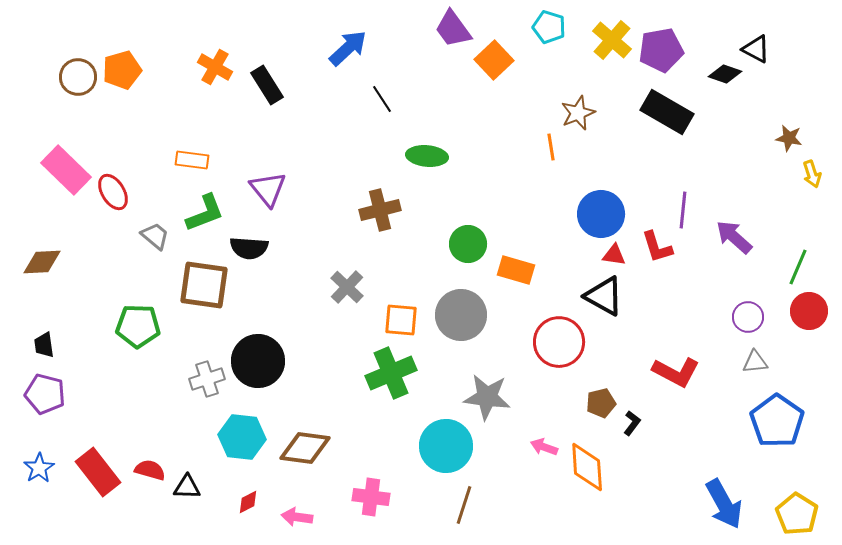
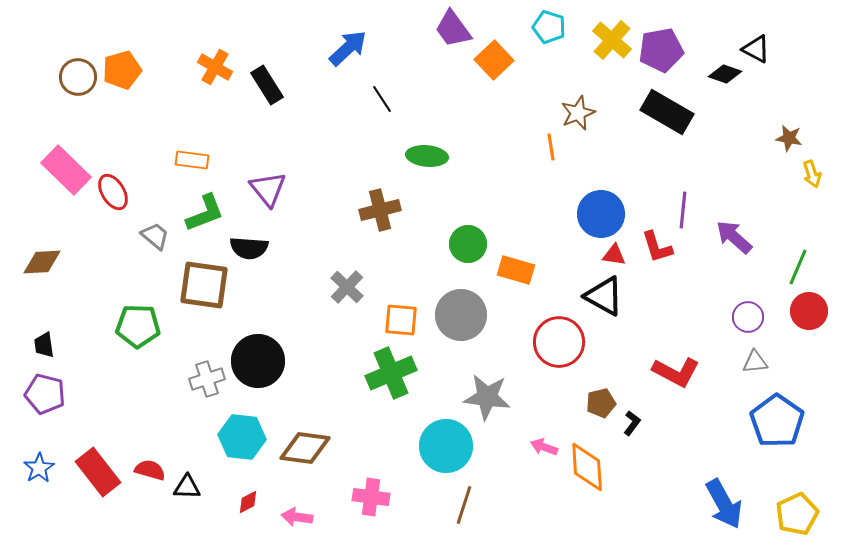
yellow pentagon at (797, 514): rotated 15 degrees clockwise
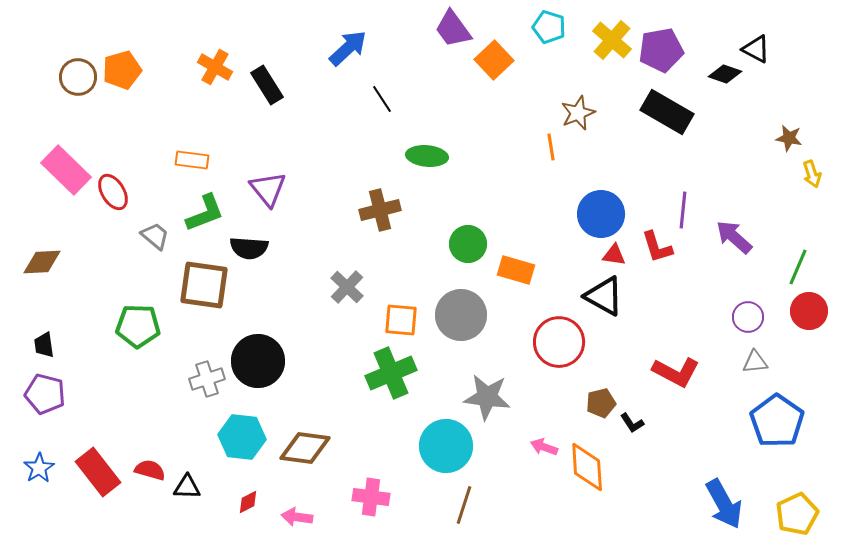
black L-shape at (632, 423): rotated 110 degrees clockwise
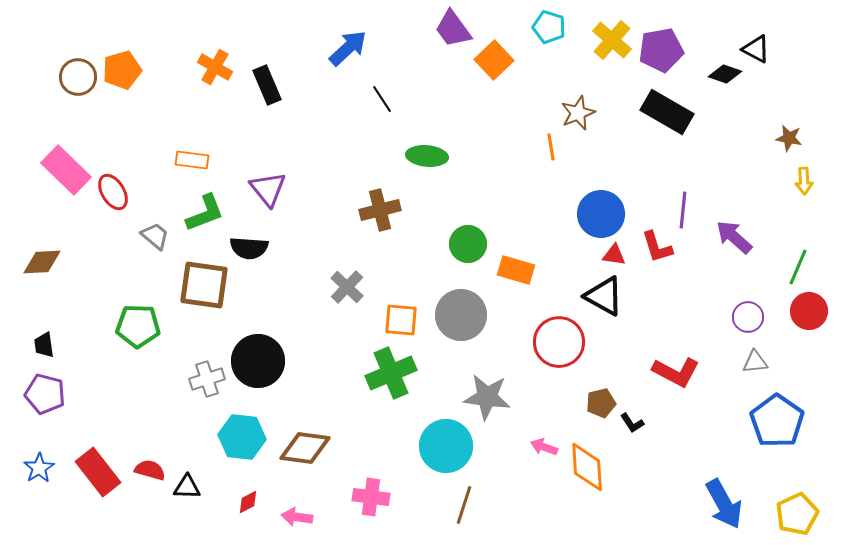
black rectangle at (267, 85): rotated 9 degrees clockwise
yellow arrow at (812, 174): moved 8 px left, 7 px down; rotated 16 degrees clockwise
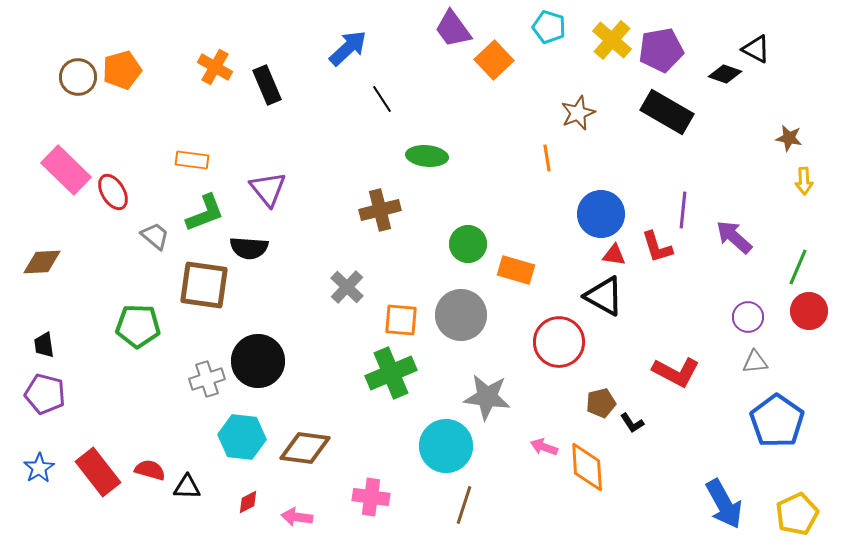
orange line at (551, 147): moved 4 px left, 11 px down
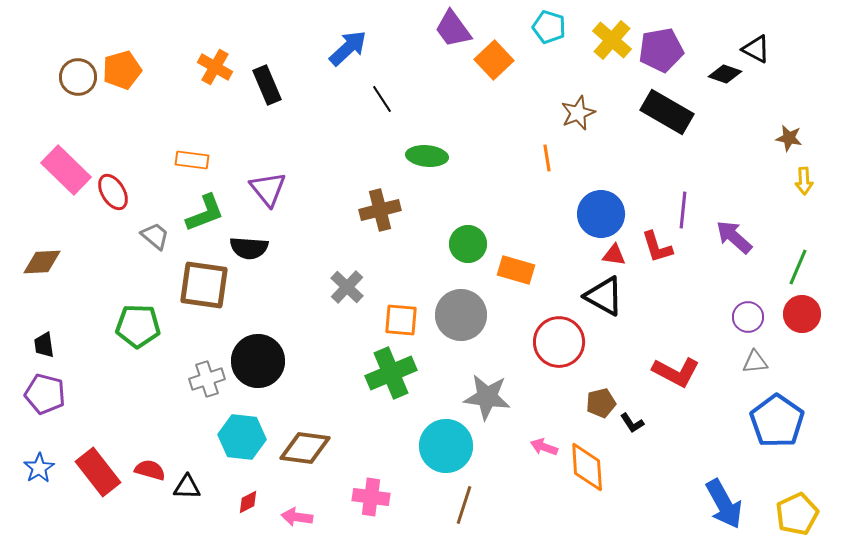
red circle at (809, 311): moved 7 px left, 3 px down
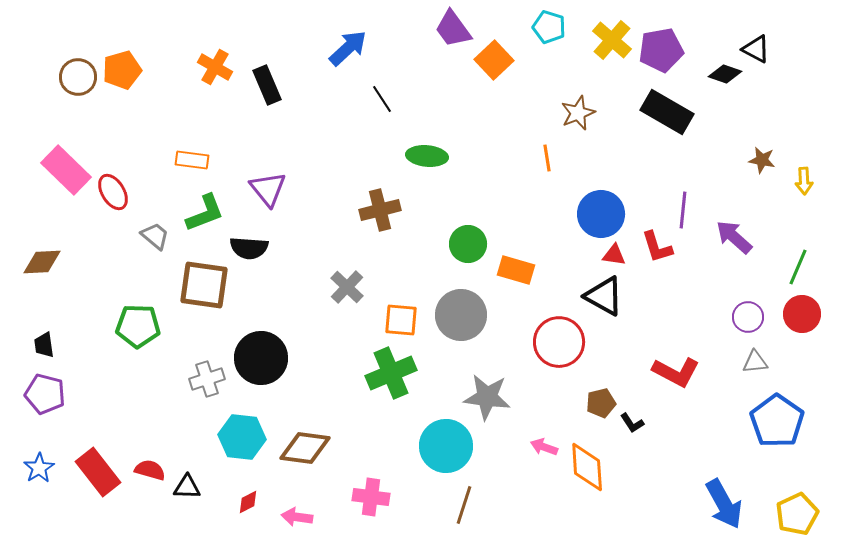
brown star at (789, 138): moved 27 px left, 22 px down
black circle at (258, 361): moved 3 px right, 3 px up
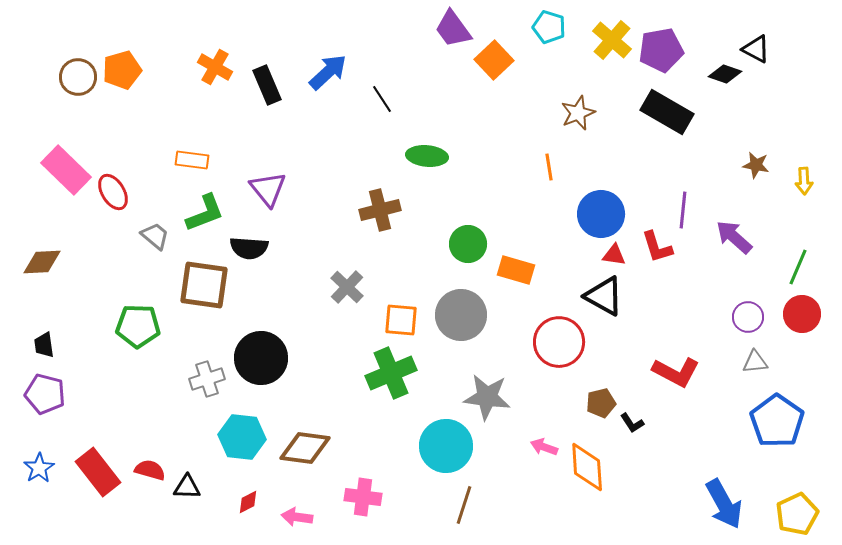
blue arrow at (348, 48): moved 20 px left, 24 px down
orange line at (547, 158): moved 2 px right, 9 px down
brown star at (762, 160): moved 6 px left, 5 px down
pink cross at (371, 497): moved 8 px left
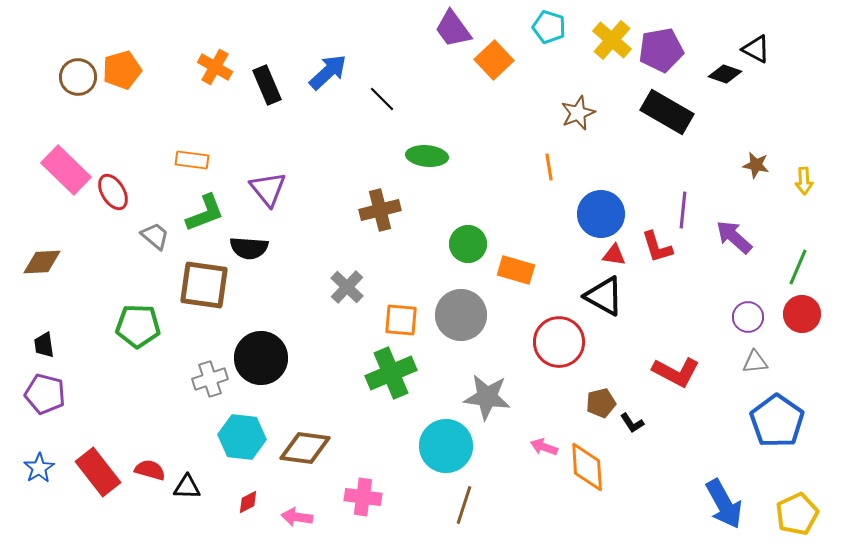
black line at (382, 99): rotated 12 degrees counterclockwise
gray cross at (207, 379): moved 3 px right
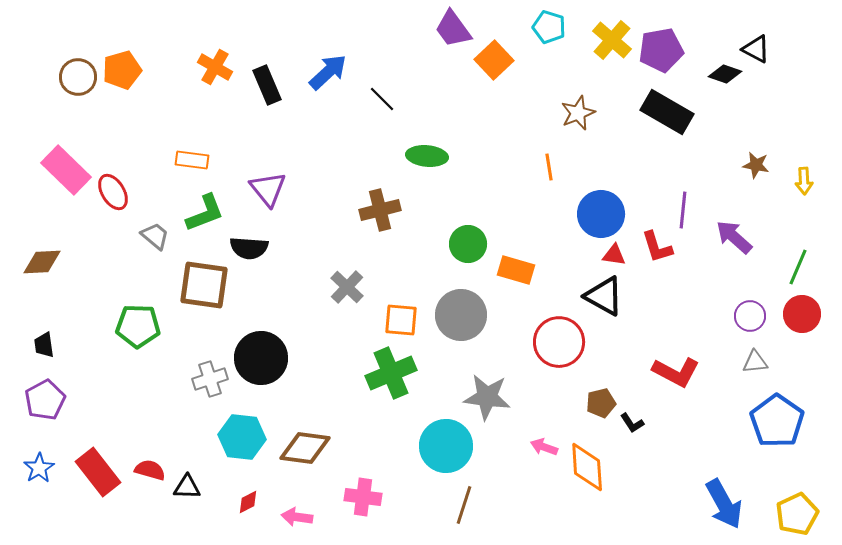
purple circle at (748, 317): moved 2 px right, 1 px up
purple pentagon at (45, 394): moved 6 px down; rotated 30 degrees clockwise
